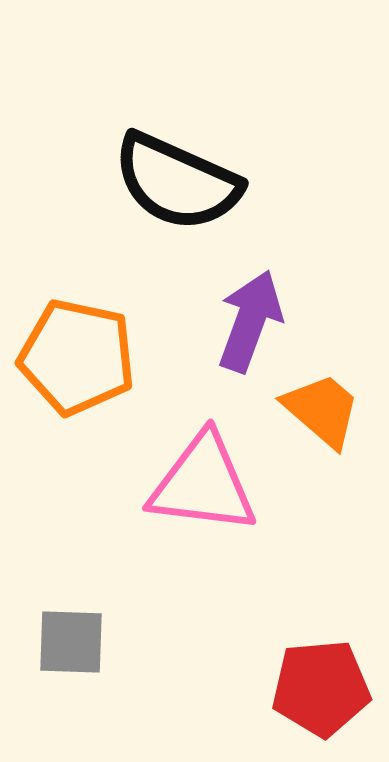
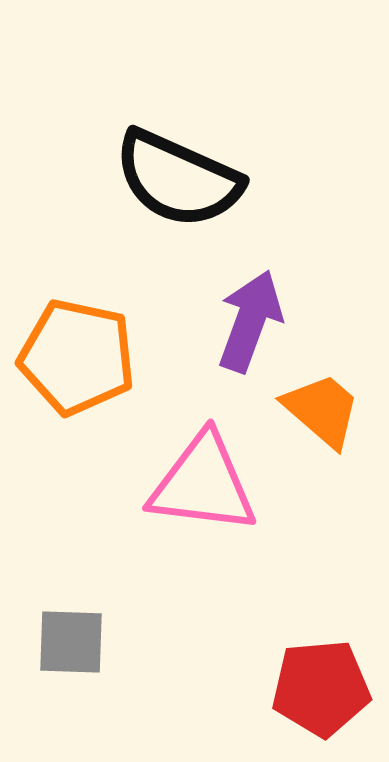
black semicircle: moved 1 px right, 3 px up
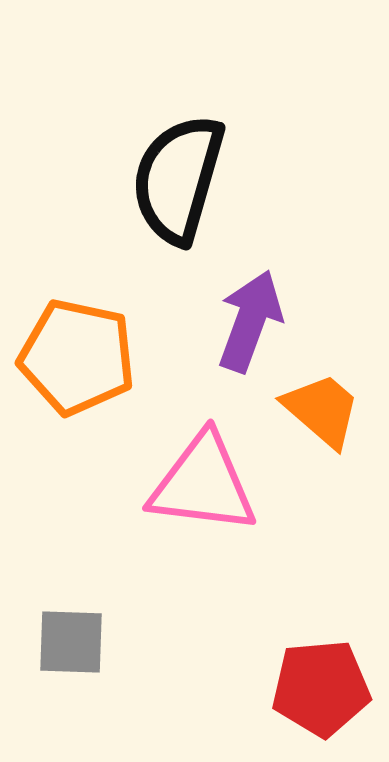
black semicircle: rotated 82 degrees clockwise
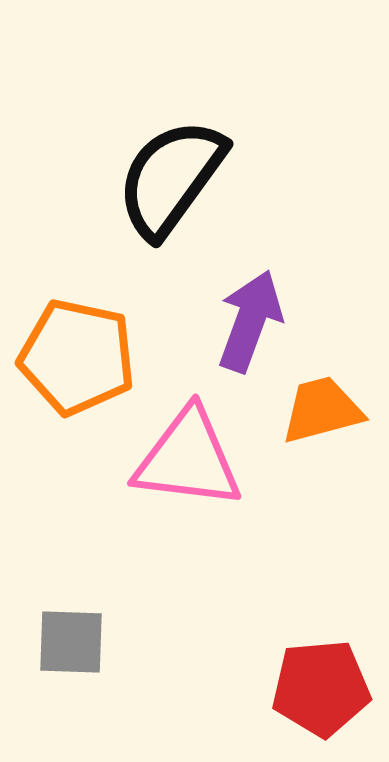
black semicircle: moved 7 px left, 1 px up; rotated 20 degrees clockwise
orange trapezoid: rotated 56 degrees counterclockwise
pink triangle: moved 15 px left, 25 px up
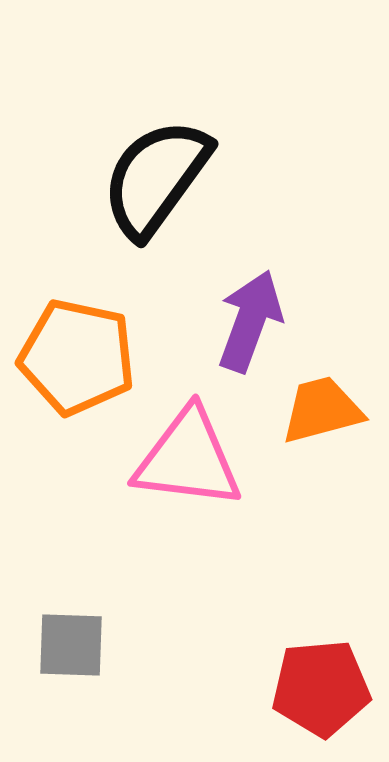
black semicircle: moved 15 px left
gray square: moved 3 px down
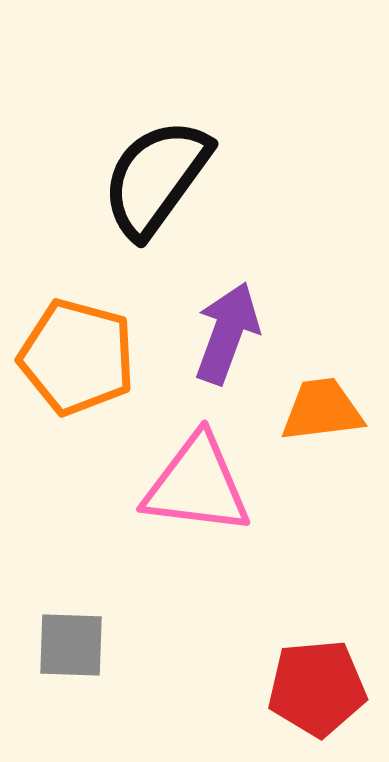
purple arrow: moved 23 px left, 12 px down
orange pentagon: rotated 3 degrees clockwise
orange trapezoid: rotated 8 degrees clockwise
pink triangle: moved 9 px right, 26 px down
red pentagon: moved 4 px left
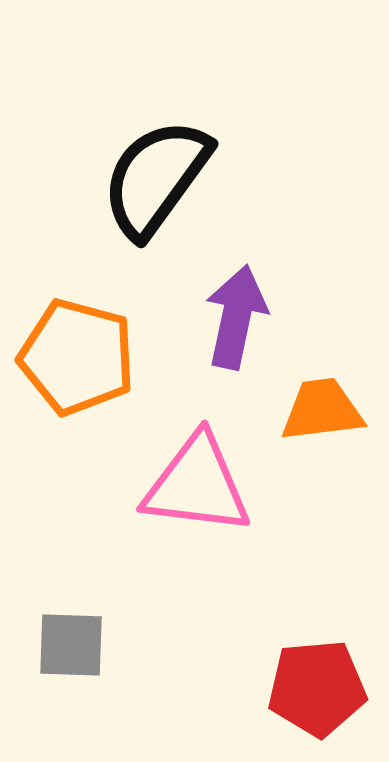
purple arrow: moved 9 px right, 16 px up; rotated 8 degrees counterclockwise
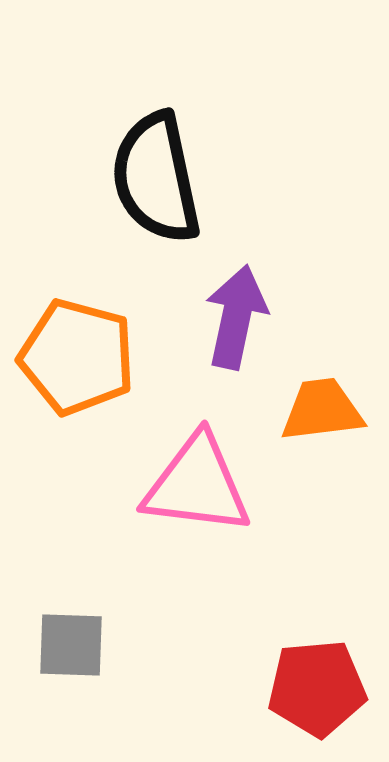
black semicircle: rotated 48 degrees counterclockwise
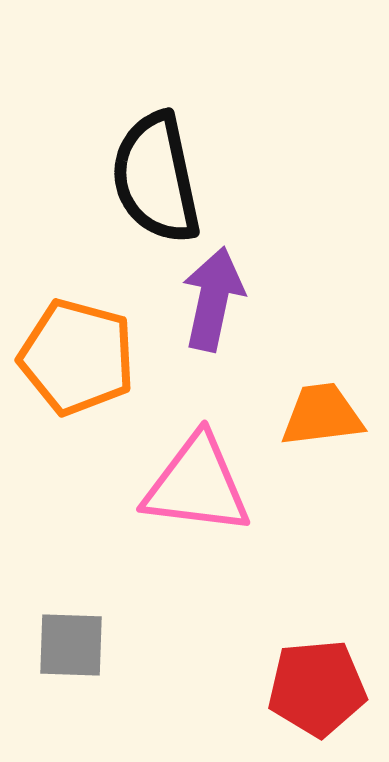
purple arrow: moved 23 px left, 18 px up
orange trapezoid: moved 5 px down
